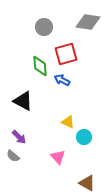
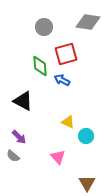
cyan circle: moved 2 px right, 1 px up
brown triangle: rotated 30 degrees clockwise
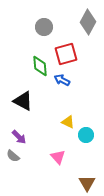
gray diamond: rotated 70 degrees counterclockwise
cyan circle: moved 1 px up
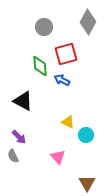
gray semicircle: rotated 24 degrees clockwise
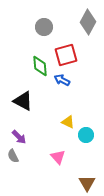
red square: moved 1 px down
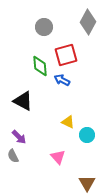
cyan circle: moved 1 px right
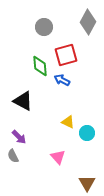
cyan circle: moved 2 px up
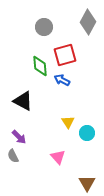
red square: moved 1 px left
yellow triangle: rotated 32 degrees clockwise
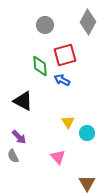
gray circle: moved 1 px right, 2 px up
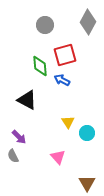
black triangle: moved 4 px right, 1 px up
